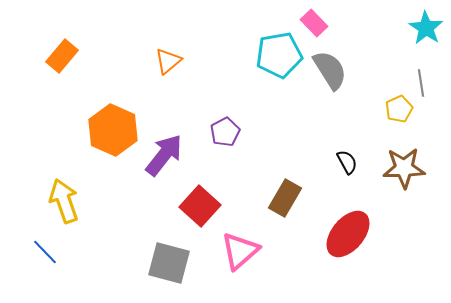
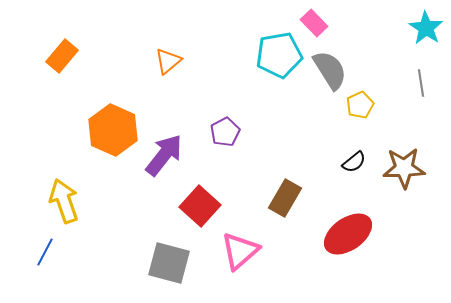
yellow pentagon: moved 39 px left, 4 px up
black semicircle: moved 7 px right; rotated 80 degrees clockwise
red ellipse: rotated 15 degrees clockwise
blue line: rotated 72 degrees clockwise
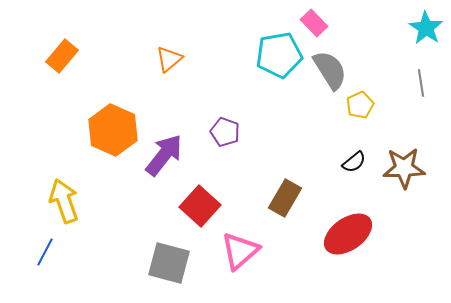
orange triangle: moved 1 px right, 2 px up
purple pentagon: rotated 24 degrees counterclockwise
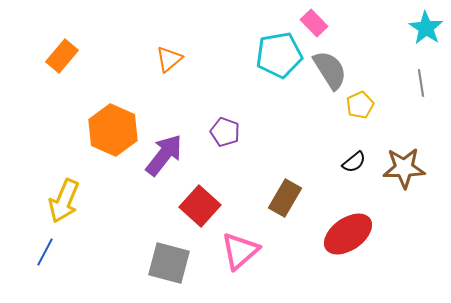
yellow arrow: rotated 138 degrees counterclockwise
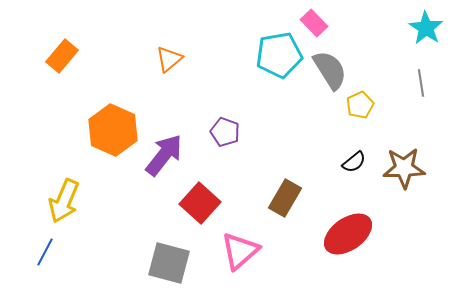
red square: moved 3 px up
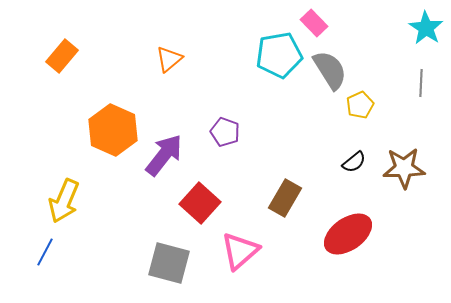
gray line: rotated 12 degrees clockwise
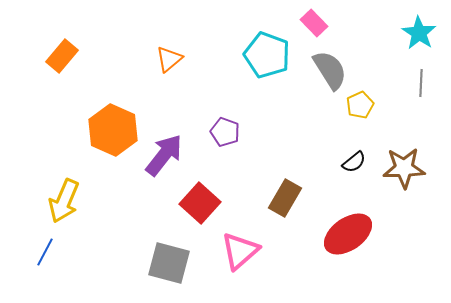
cyan star: moved 7 px left, 5 px down
cyan pentagon: moved 12 px left; rotated 30 degrees clockwise
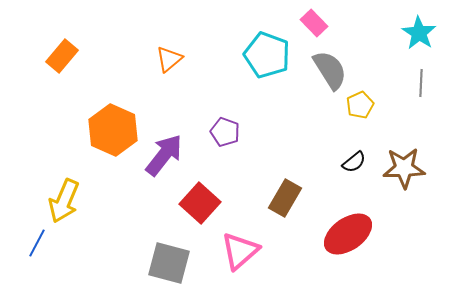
blue line: moved 8 px left, 9 px up
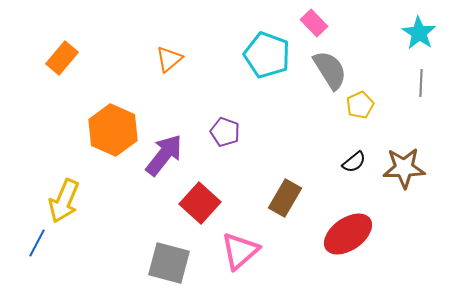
orange rectangle: moved 2 px down
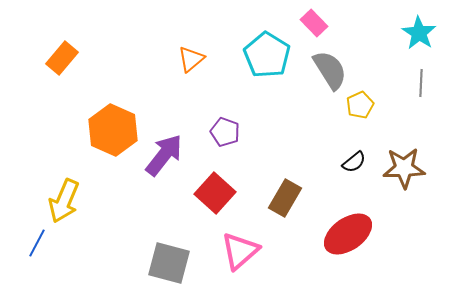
cyan pentagon: rotated 12 degrees clockwise
orange triangle: moved 22 px right
red square: moved 15 px right, 10 px up
